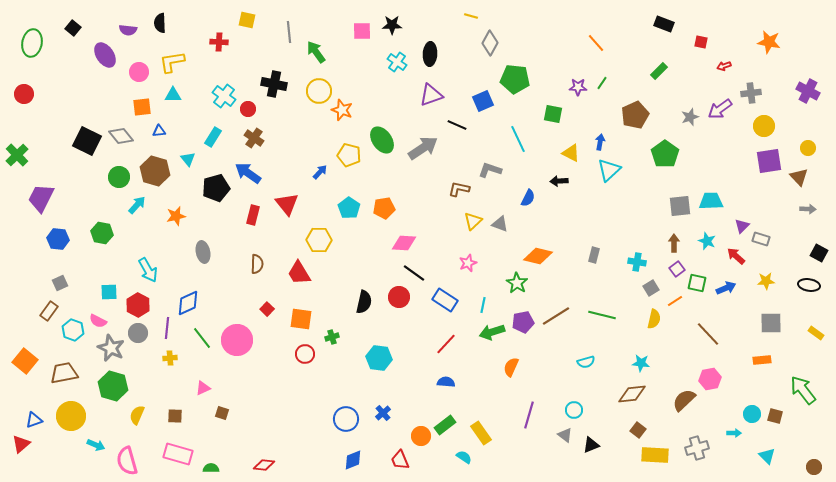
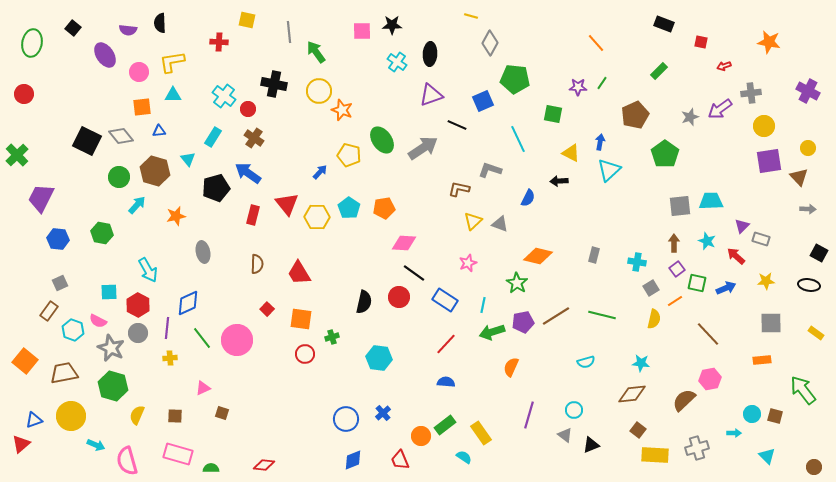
yellow hexagon at (319, 240): moved 2 px left, 23 px up
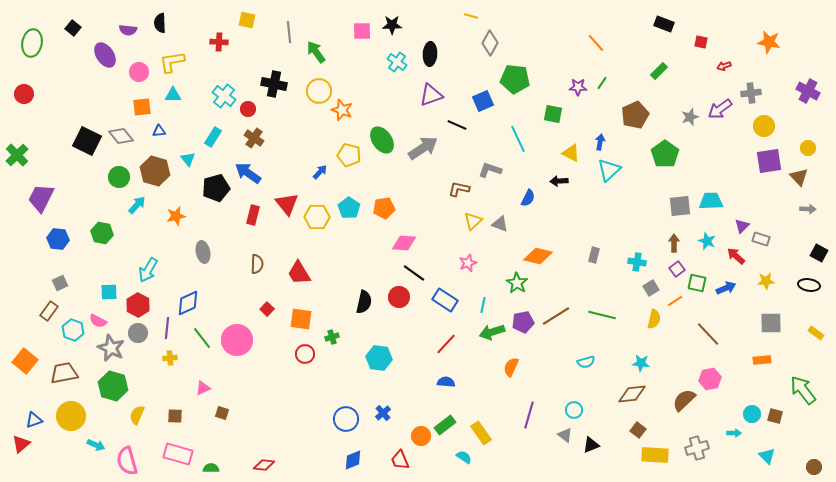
cyan arrow at (148, 270): rotated 60 degrees clockwise
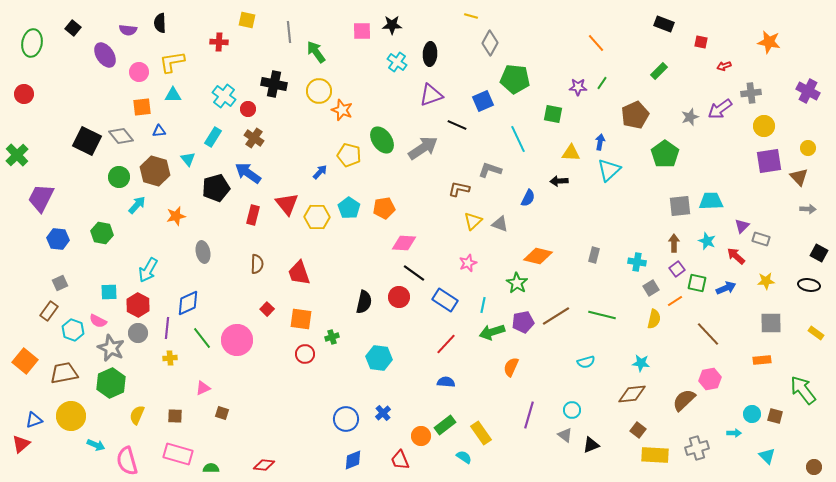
yellow triangle at (571, 153): rotated 24 degrees counterclockwise
red trapezoid at (299, 273): rotated 12 degrees clockwise
green hexagon at (113, 386): moved 2 px left, 3 px up; rotated 20 degrees clockwise
cyan circle at (574, 410): moved 2 px left
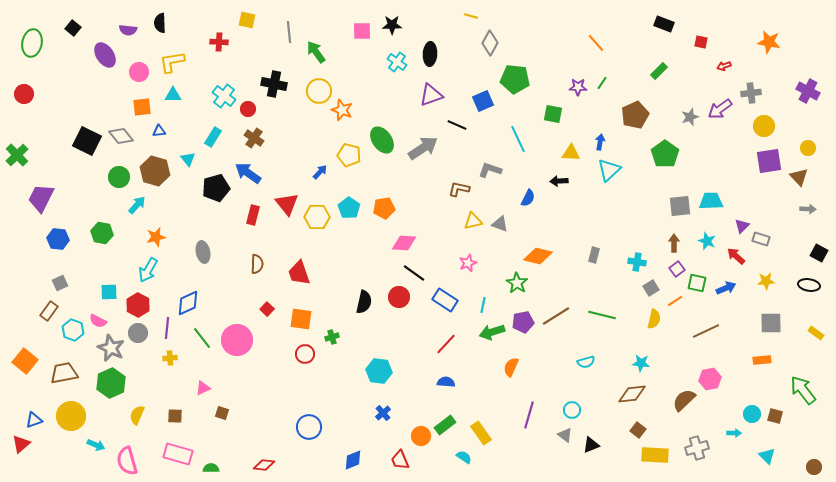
orange star at (176, 216): moved 20 px left, 21 px down
yellow triangle at (473, 221): rotated 30 degrees clockwise
brown line at (708, 334): moved 2 px left, 3 px up; rotated 72 degrees counterclockwise
cyan hexagon at (379, 358): moved 13 px down
blue circle at (346, 419): moved 37 px left, 8 px down
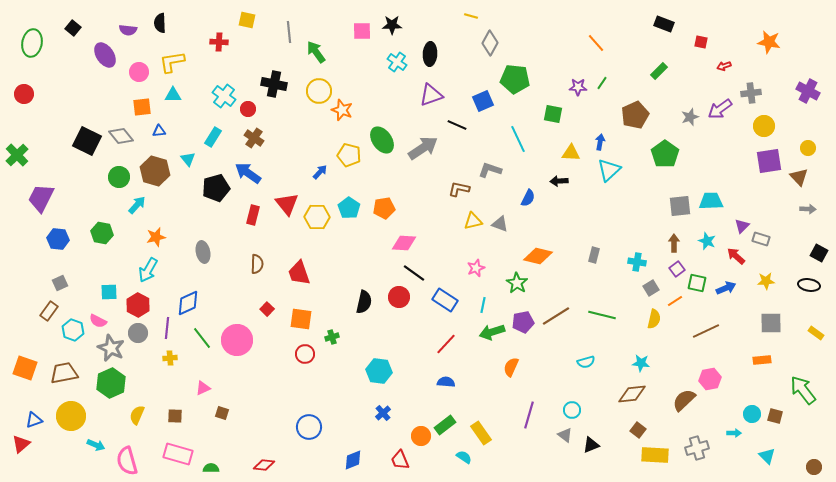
pink star at (468, 263): moved 8 px right, 5 px down
orange square at (25, 361): moved 7 px down; rotated 20 degrees counterclockwise
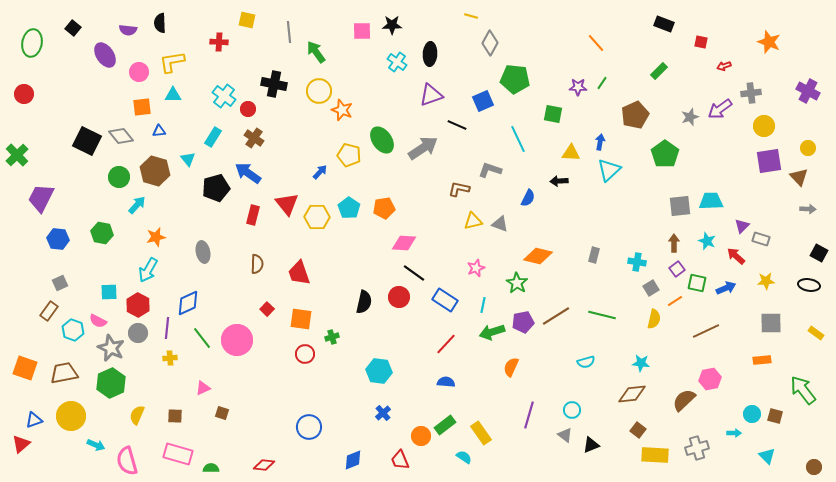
orange star at (769, 42): rotated 10 degrees clockwise
